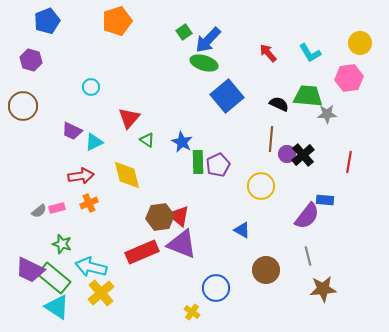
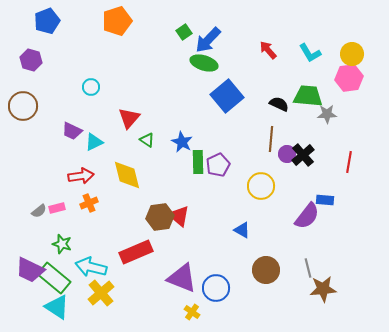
yellow circle at (360, 43): moved 8 px left, 11 px down
red arrow at (268, 53): moved 3 px up
purple triangle at (182, 244): moved 34 px down
red rectangle at (142, 252): moved 6 px left
gray line at (308, 256): moved 12 px down
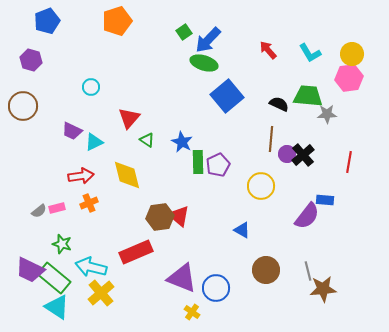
gray line at (308, 268): moved 3 px down
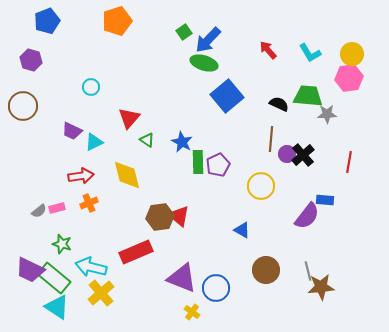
brown star at (323, 289): moved 2 px left, 2 px up
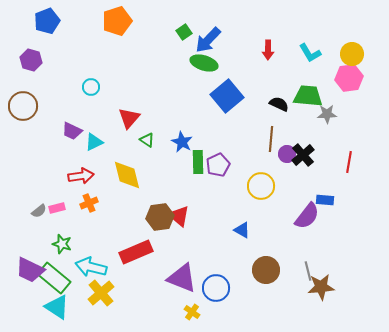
red arrow at (268, 50): rotated 138 degrees counterclockwise
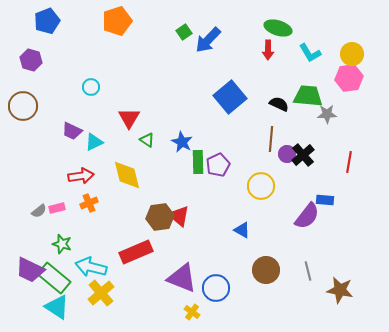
green ellipse at (204, 63): moved 74 px right, 35 px up
blue square at (227, 96): moved 3 px right, 1 px down
red triangle at (129, 118): rotated 10 degrees counterclockwise
brown star at (321, 287): moved 19 px right, 3 px down; rotated 16 degrees clockwise
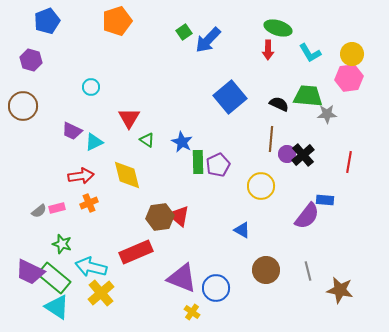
purple trapezoid at (30, 270): moved 2 px down
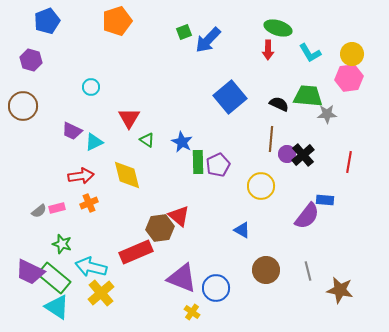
green square at (184, 32): rotated 14 degrees clockwise
brown hexagon at (160, 217): moved 11 px down
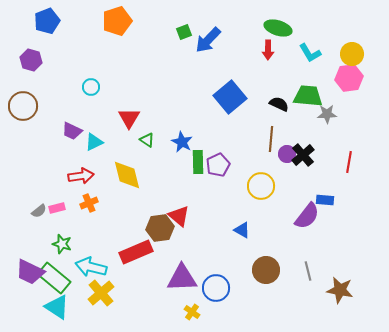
purple triangle at (182, 278): rotated 24 degrees counterclockwise
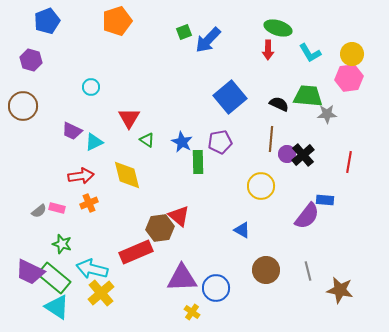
purple pentagon at (218, 165): moved 2 px right, 23 px up; rotated 15 degrees clockwise
pink rectangle at (57, 208): rotated 28 degrees clockwise
cyan arrow at (91, 267): moved 1 px right, 2 px down
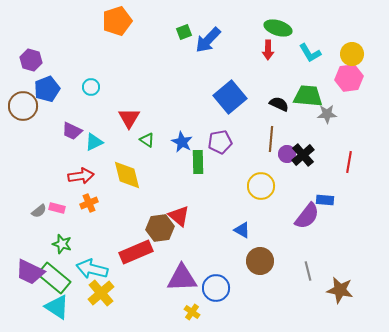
blue pentagon at (47, 21): moved 68 px down
brown circle at (266, 270): moved 6 px left, 9 px up
